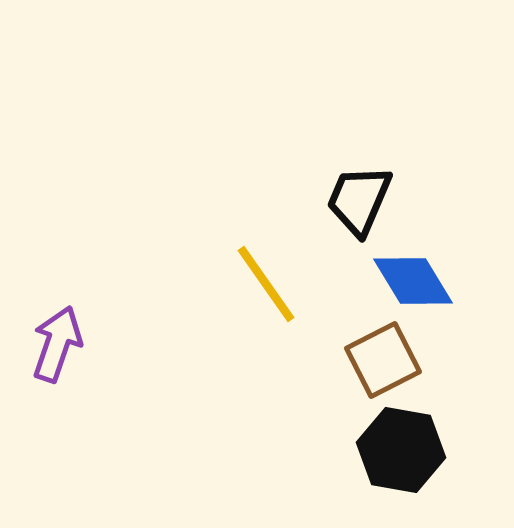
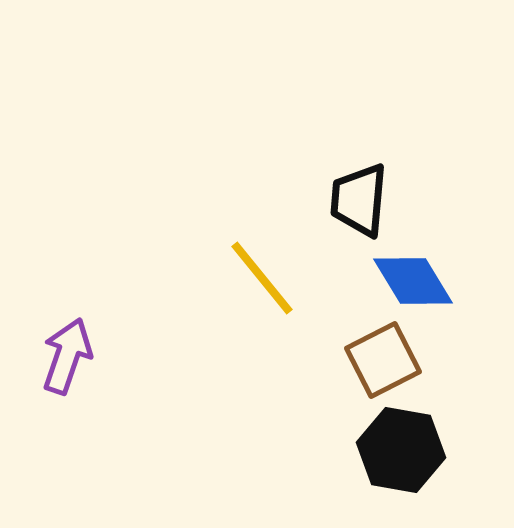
black trapezoid: rotated 18 degrees counterclockwise
yellow line: moved 4 px left, 6 px up; rotated 4 degrees counterclockwise
purple arrow: moved 10 px right, 12 px down
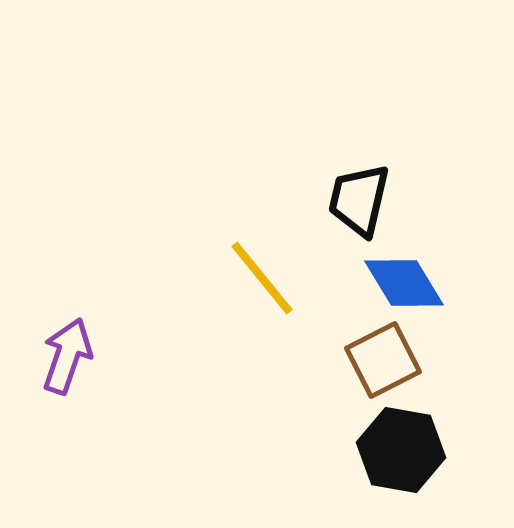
black trapezoid: rotated 8 degrees clockwise
blue diamond: moved 9 px left, 2 px down
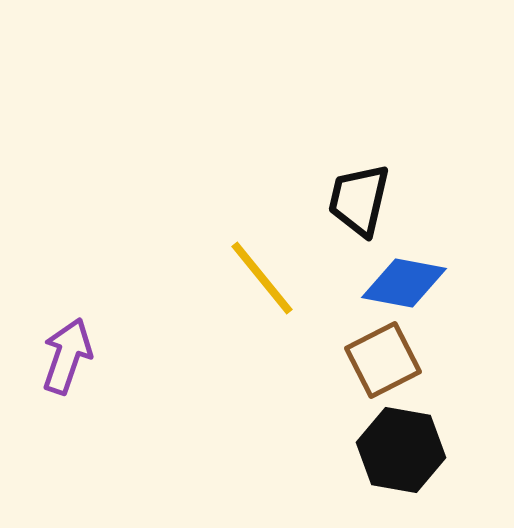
blue diamond: rotated 48 degrees counterclockwise
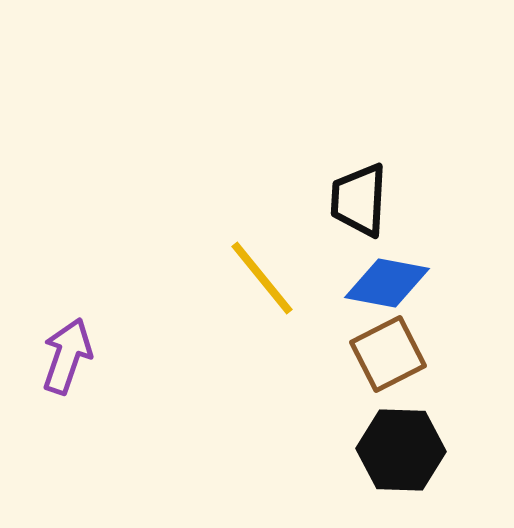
black trapezoid: rotated 10 degrees counterclockwise
blue diamond: moved 17 px left
brown square: moved 5 px right, 6 px up
black hexagon: rotated 8 degrees counterclockwise
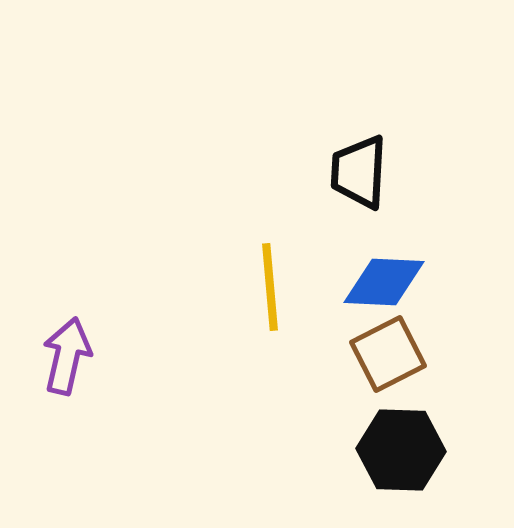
black trapezoid: moved 28 px up
yellow line: moved 8 px right, 9 px down; rotated 34 degrees clockwise
blue diamond: moved 3 px left, 1 px up; rotated 8 degrees counterclockwise
purple arrow: rotated 6 degrees counterclockwise
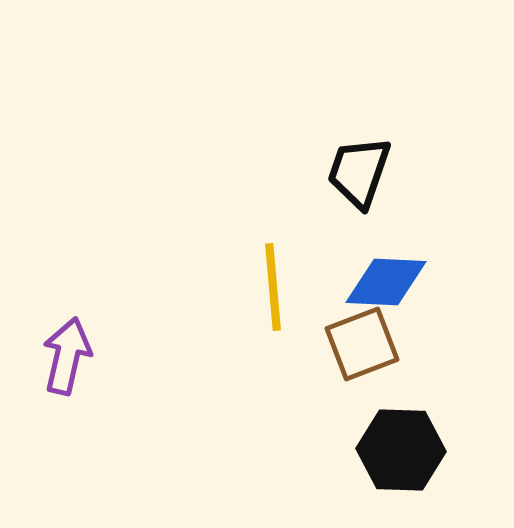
black trapezoid: rotated 16 degrees clockwise
blue diamond: moved 2 px right
yellow line: moved 3 px right
brown square: moved 26 px left, 10 px up; rotated 6 degrees clockwise
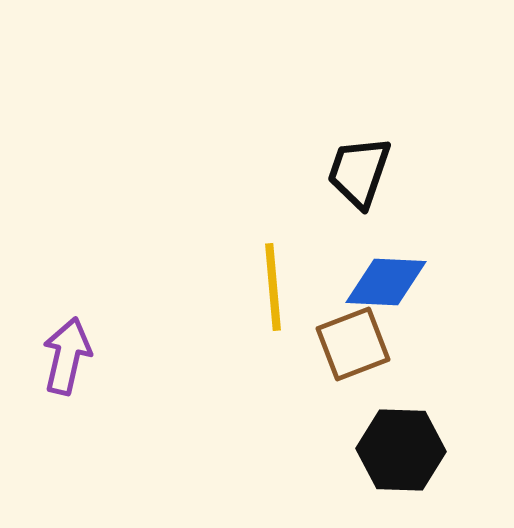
brown square: moved 9 px left
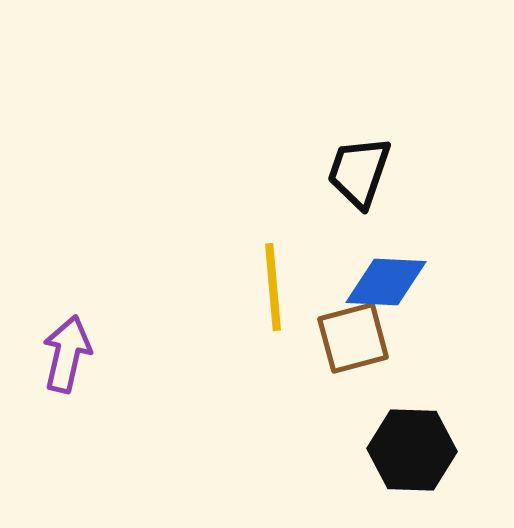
brown square: moved 6 px up; rotated 6 degrees clockwise
purple arrow: moved 2 px up
black hexagon: moved 11 px right
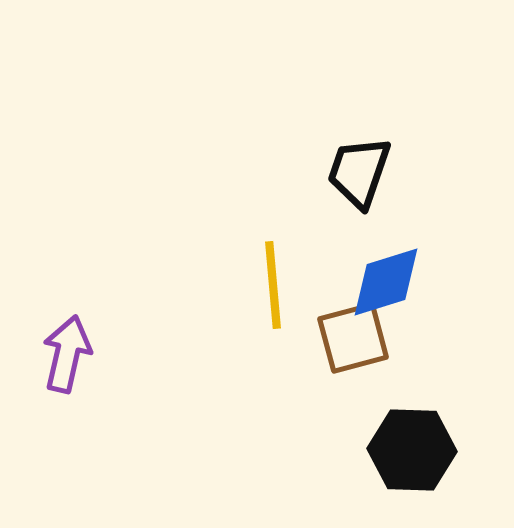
blue diamond: rotated 20 degrees counterclockwise
yellow line: moved 2 px up
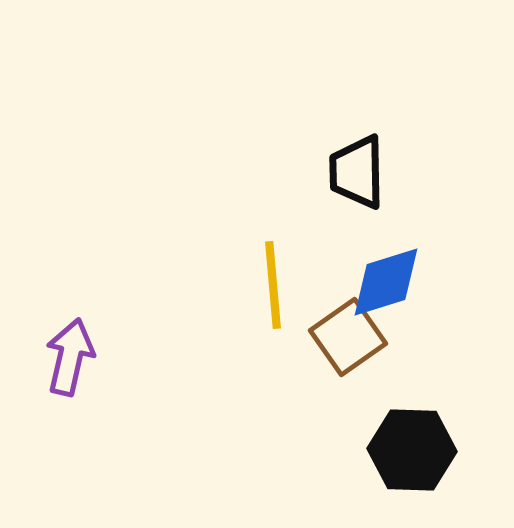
black trapezoid: moved 2 px left; rotated 20 degrees counterclockwise
brown square: moved 5 px left, 1 px up; rotated 20 degrees counterclockwise
purple arrow: moved 3 px right, 3 px down
